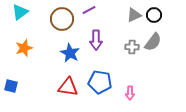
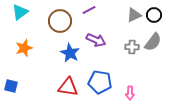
brown circle: moved 2 px left, 2 px down
purple arrow: rotated 66 degrees counterclockwise
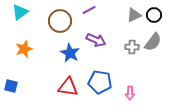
orange star: moved 1 px down
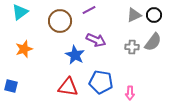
blue star: moved 5 px right, 2 px down
blue pentagon: moved 1 px right
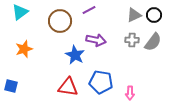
purple arrow: rotated 12 degrees counterclockwise
gray cross: moved 7 px up
